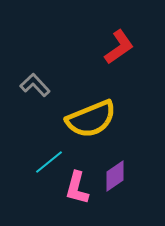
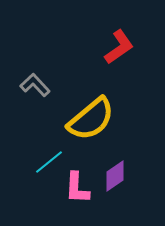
yellow semicircle: rotated 18 degrees counterclockwise
pink L-shape: rotated 12 degrees counterclockwise
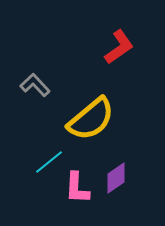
purple diamond: moved 1 px right, 2 px down
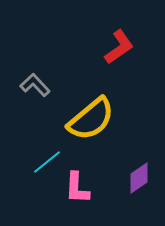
cyan line: moved 2 px left
purple diamond: moved 23 px right
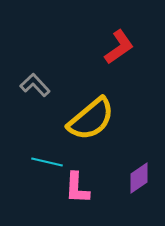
cyan line: rotated 52 degrees clockwise
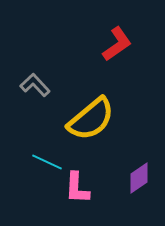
red L-shape: moved 2 px left, 3 px up
cyan line: rotated 12 degrees clockwise
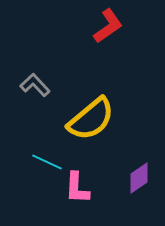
red L-shape: moved 9 px left, 18 px up
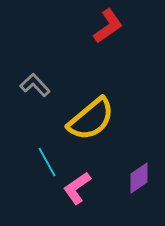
cyan line: rotated 36 degrees clockwise
pink L-shape: rotated 52 degrees clockwise
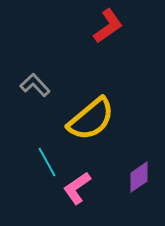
purple diamond: moved 1 px up
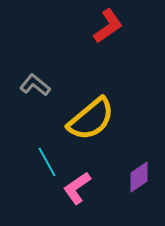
gray L-shape: rotated 8 degrees counterclockwise
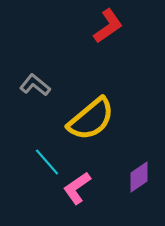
cyan line: rotated 12 degrees counterclockwise
